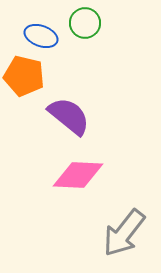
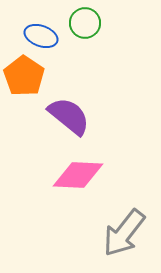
orange pentagon: rotated 21 degrees clockwise
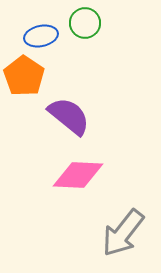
blue ellipse: rotated 32 degrees counterclockwise
gray arrow: moved 1 px left
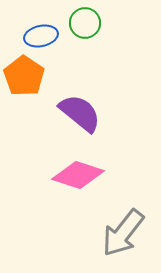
purple semicircle: moved 11 px right, 3 px up
pink diamond: rotated 15 degrees clockwise
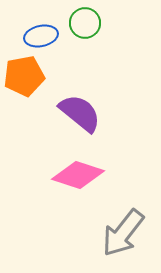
orange pentagon: rotated 27 degrees clockwise
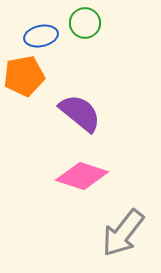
pink diamond: moved 4 px right, 1 px down
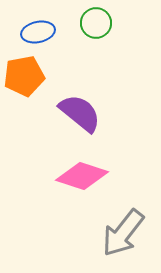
green circle: moved 11 px right
blue ellipse: moved 3 px left, 4 px up
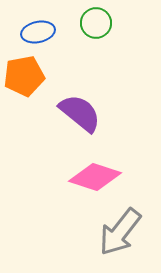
pink diamond: moved 13 px right, 1 px down
gray arrow: moved 3 px left, 1 px up
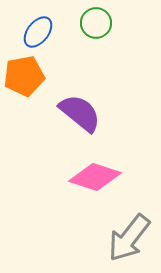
blue ellipse: rotated 40 degrees counterclockwise
gray arrow: moved 9 px right, 6 px down
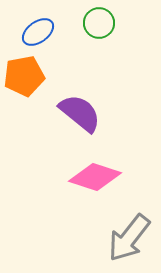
green circle: moved 3 px right
blue ellipse: rotated 16 degrees clockwise
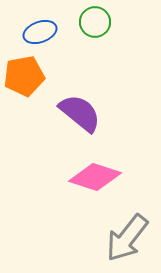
green circle: moved 4 px left, 1 px up
blue ellipse: moved 2 px right; rotated 16 degrees clockwise
gray arrow: moved 2 px left
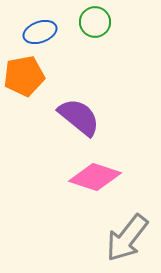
purple semicircle: moved 1 px left, 4 px down
